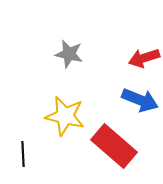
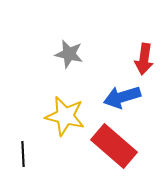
red arrow: moved 1 px down; rotated 64 degrees counterclockwise
blue arrow: moved 18 px left, 3 px up; rotated 141 degrees clockwise
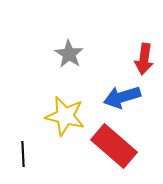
gray star: rotated 20 degrees clockwise
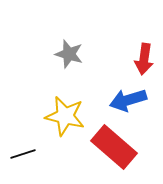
gray star: rotated 16 degrees counterclockwise
blue arrow: moved 6 px right, 3 px down
red rectangle: moved 1 px down
black line: rotated 75 degrees clockwise
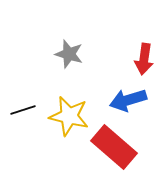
yellow star: moved 4 px right
black line: moved 44 px up
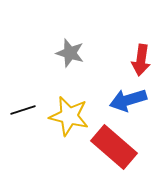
gray star: moved 1 px right, 1 px up
red arrow: moved 3 px left, 1 px down
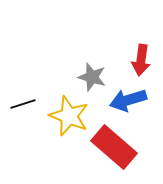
gray star: moved 22 px right, 24 px down
black line: moved 6 px up
yellow star: rotated 9 degrees clockwise
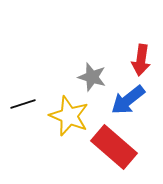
blue arrow: rotated 21 degrees counterclockwise
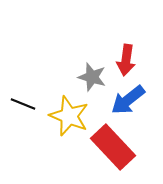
red arrow: moved 15 px left
black line: rotated 40 degrees clockwise
red rectangle: moved 1 px left; rotated 6 degrees clockwise
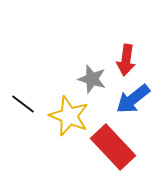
gray star: moved 2 px down
blue arrow: moved 5 px right, 1 px up
black line: rotated 15 degrees clockwise
